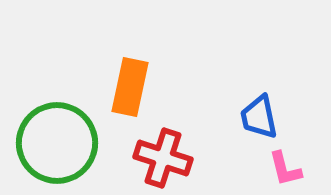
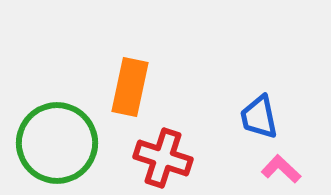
pink L-shape: moved 4 px left; rotated 147 degrees clockwise
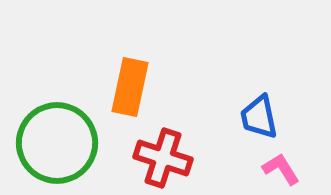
pink L-shape: rotated 15 degrees clockwise
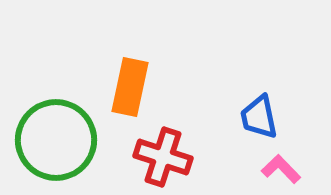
green circle: moved 1 px left, 3 px up
red cross: moved 1 px up
pink L-shape: rotated 12 degrees counterclockwise
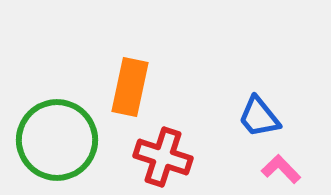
blue trapezoid: rotated 27 degrees counterclockwise
green circle: moved 1 px right
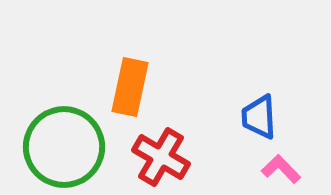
blue trapezoid: rotated 36 degrees clockwise
green circle: moved 7 px right, 7 px down
red cross: moved 2 px left; rotated 12 degrees clockwise
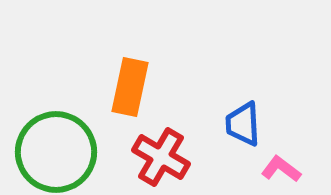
blue trapezoid: moved 16 px left, 7 px down
green circle: moved 8 px left, 5 px down
pink L-shape: rotated 9 degrees counterclockwise
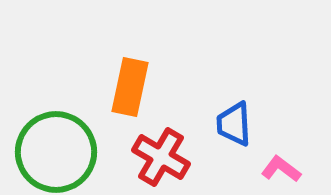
blue trapezoid: moved 9 px left
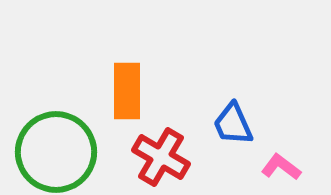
orange rectangle: moved 3 px left, 4 px down; rotated 12 degrees counterclockwise
blue trapezoid: moved 1 px left; rotated 21 degrees counterclockwise
pink L-shape: moved 2 px up
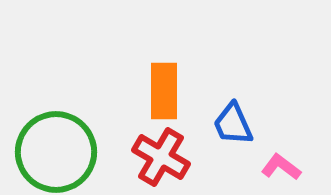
orange rectangle: moved 37 px right
